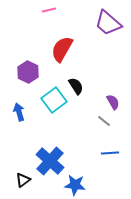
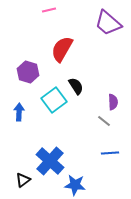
purple hexagon: rotated 10 degrees counterclockwise
purple semicircle: rotated 28 degrees clockwise
blue arrow: rotated 18 degrees clockwise
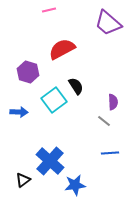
red semicircle: rotated 32 degrees clockwise
blue arrow: rotated 90 degrees clockwise
blue star: rotated 15 degrees counterclockwise
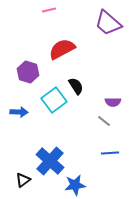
purple semicircle: rotated 91 degrees clockwise
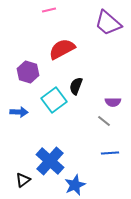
black semicircle: rotated 126 degrees counterclockwise
blue star: rotated 15 degrees counterclockwise
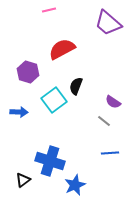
purple semicircle: rotated 35 degrees clockwise
blue cross: rotated 24 degrees counterclockwise
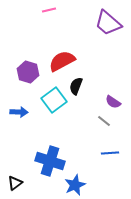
red semicircle: moved 12 px down
black triangle: moved 8 px left, 3 px down
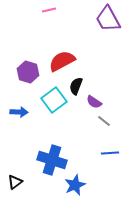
purple trapezoid: moved 4 px up; rotated 20 degrees clockwise
purple semicircle: moved 19 px left
blue cross: moved 2 px right, 1 px up
black triangle: moved 1 px up
